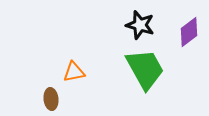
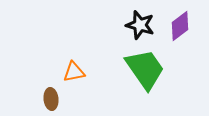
purple diamond: moved 9 px left, 6 px up
green trapezoid: rotated 6 degrees counterclockwise
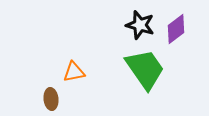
purple diamond: moved 4 px left, 3 px down
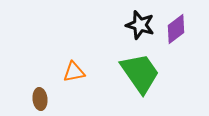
green trapezoid: moved 5 px left, 4 px down
brown ellipse: moved 11 px left
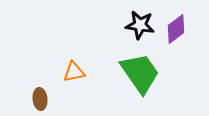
black star: rotated 8 degrees counterclockwise
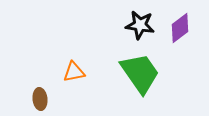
purple diamond: moved 4 px right, 1 px up
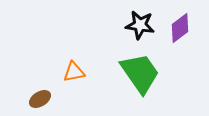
brown ellipse: rotated 65 degrees clockwise
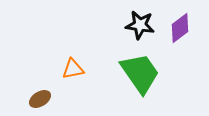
orange triangle: moved 1 px left, 3 px up
